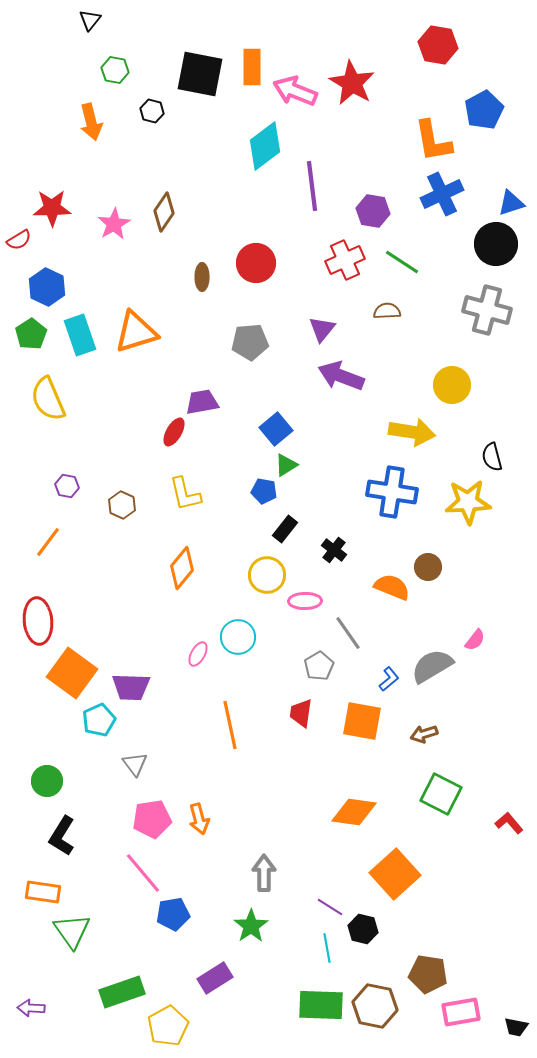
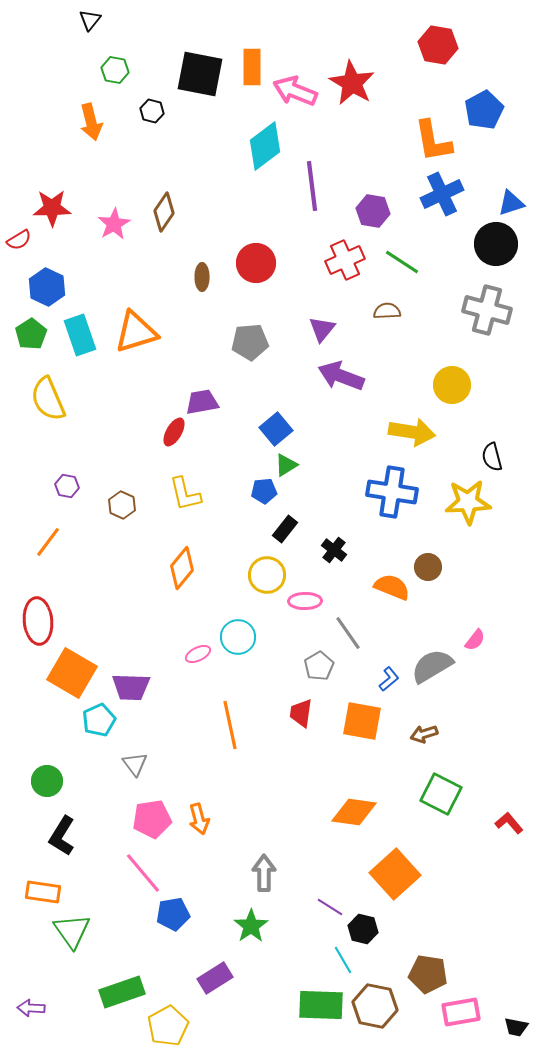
blue pentagon at (264, 491): rotated 15 degrees counterclockwise
pink ellipse at (198, 654): rotated 35 degrees clockwise
orange square at (72, 673): rotated 6 degrees counterclockwise
cyan line at (327, 948): moved 16 px right, 12 px down; rotated 20 degrees counterclockwise
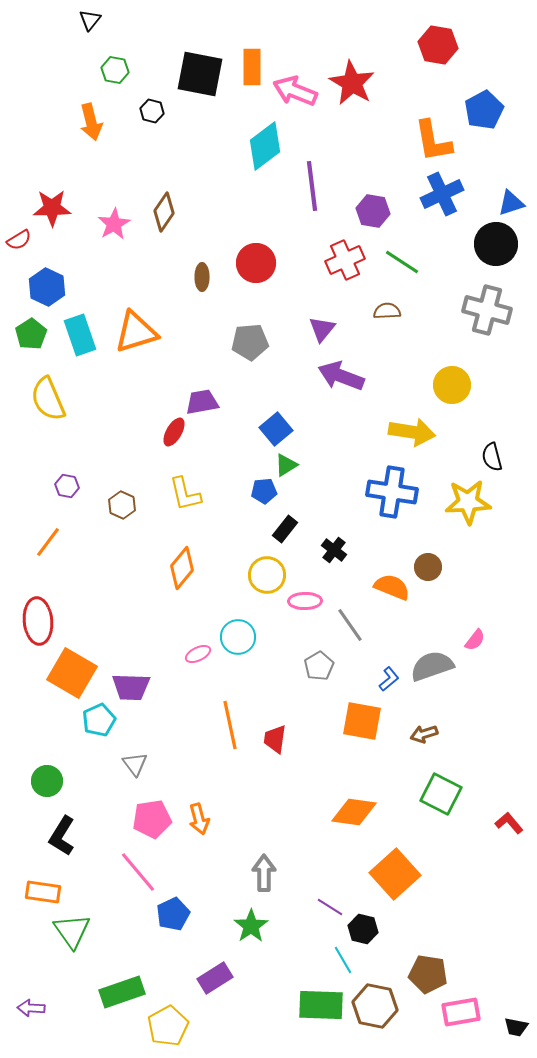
gray line at (348, 633): moved 2 px right, 8 px up
gray semicircle at (432, 666): rotated 12 degrees clockwise
red trapezoid at (301, 713): moved 26 px left, 26 px down
pink line at (143, 873): moved 5 px left, 1 px up
blue pentagon at (173, 914): rotated 16 degrees counterclockwise
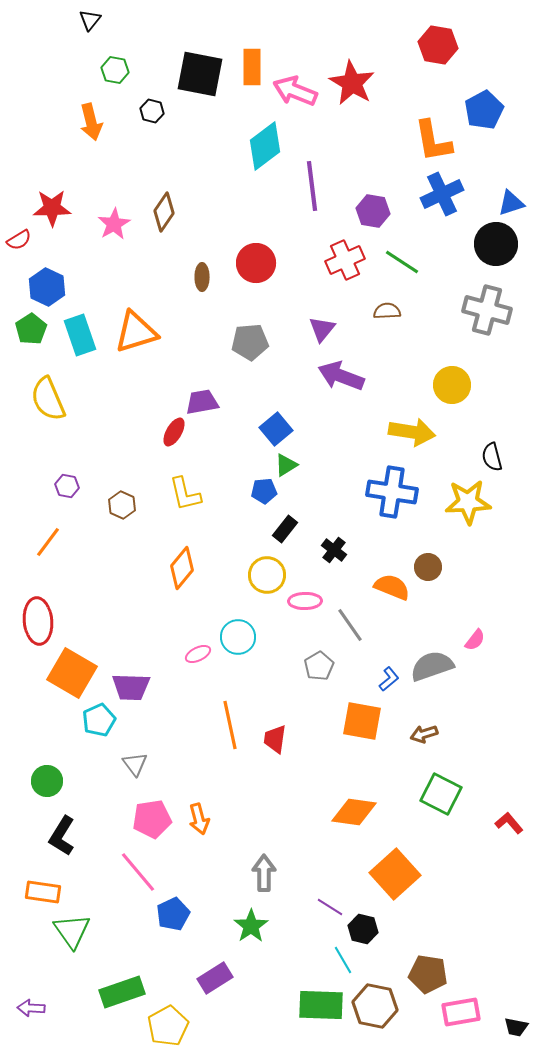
green pentagon at (31, 334): moved 5 px up
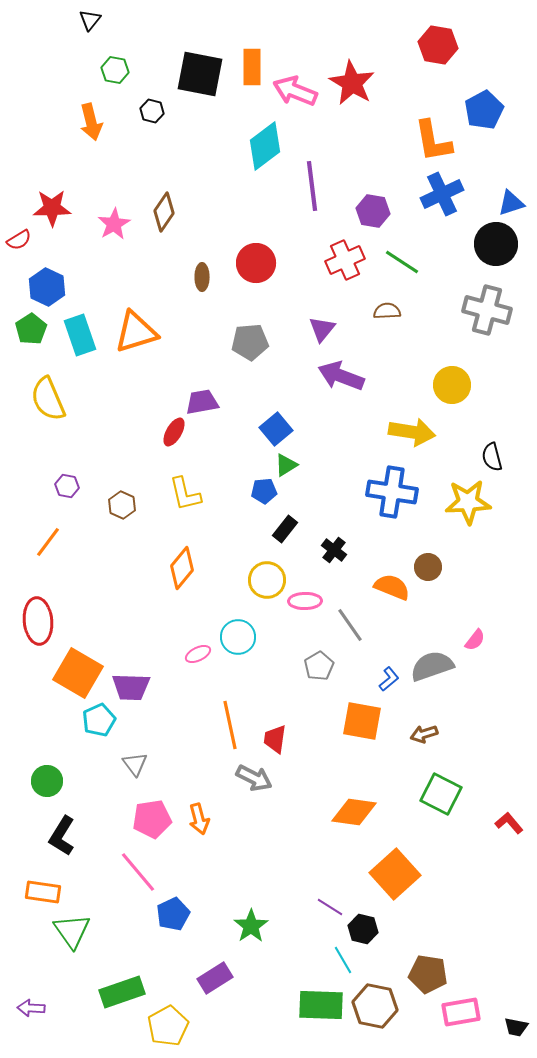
yellow circle at (267, 575): moved 5 px down
orange square at (72, 673): moved 6 px right
gray arrow at (264, 873): moved 10 px left, 95 px up; rotated 117 degrees clockwise
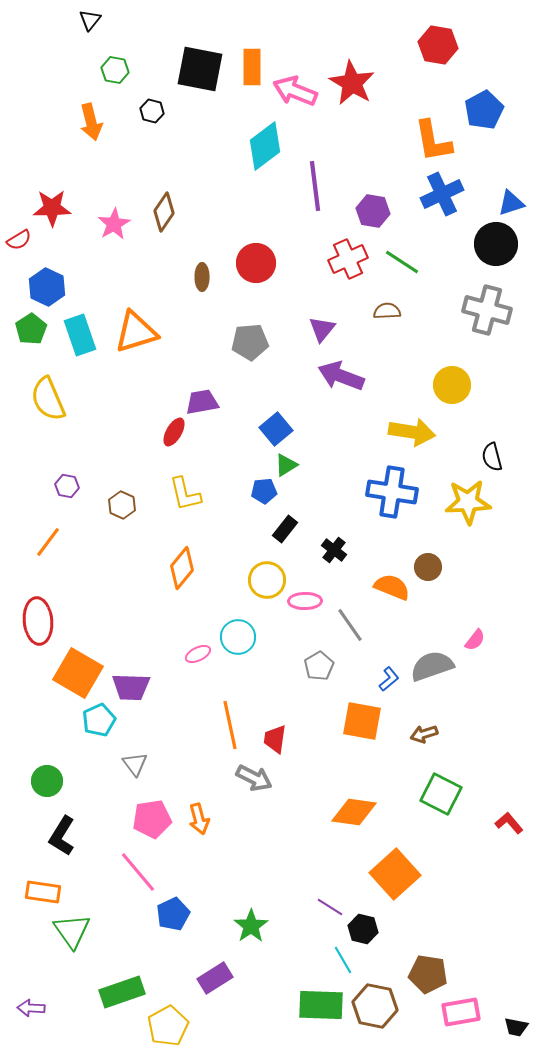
black square at (200, 74): moved 5 px up
purple line at (312, 186): moved 3 px right
red cross at (345, 260): moved 3 px right, 1 px up
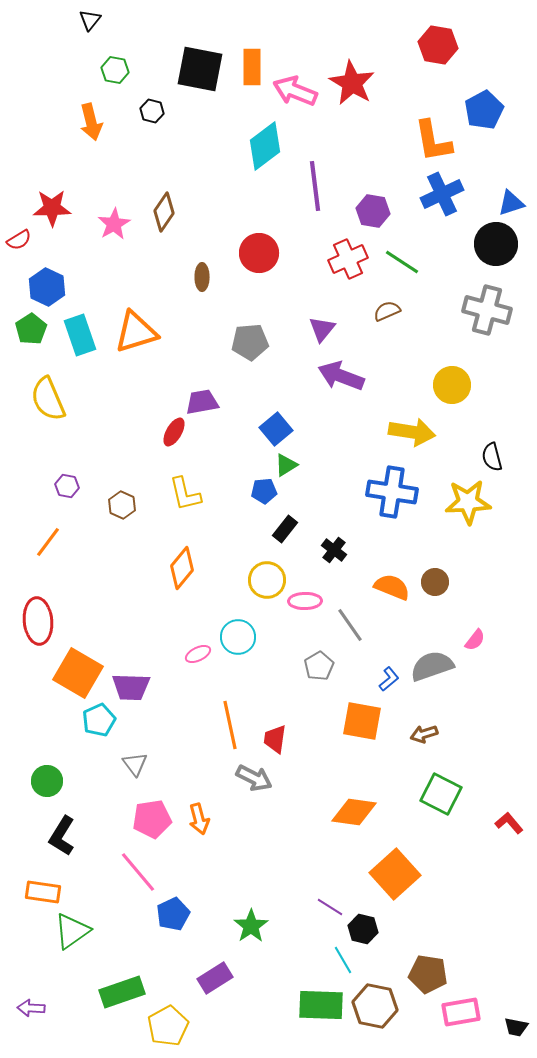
red circle at (256, 263): moved 3 px right, 10 px up
brown semicircle at (387, 311): rotated 20 degrees counterclockwise
brown circle at (428, 567): moved 7 px right, 15 px down
green triangle at (72, 931): rotated 30 degrees clockwise
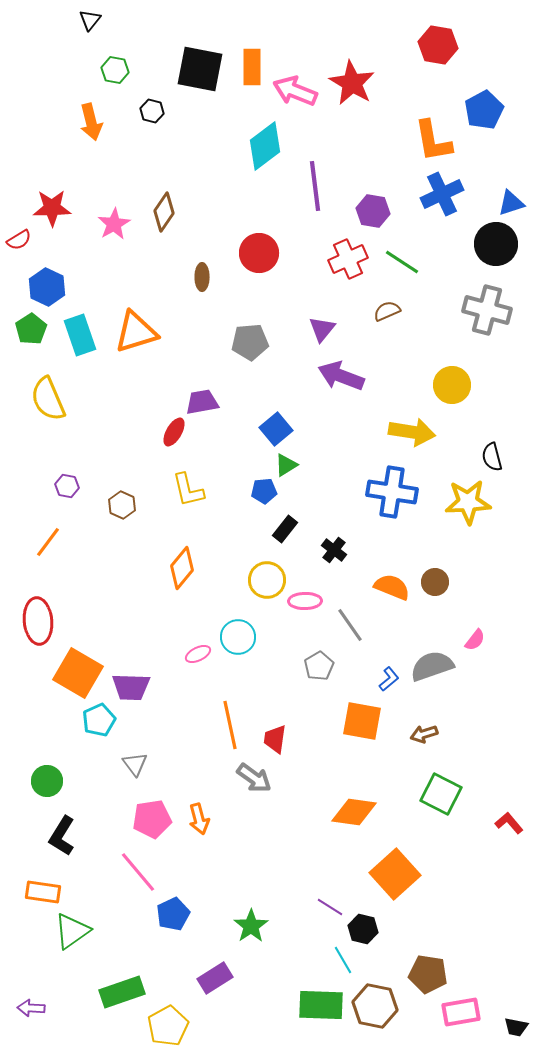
yellow L-shape at (185, 494): moved 3 px right, 4 px up
gray arrow at (254, 778): rotated 9 degrees clockwise
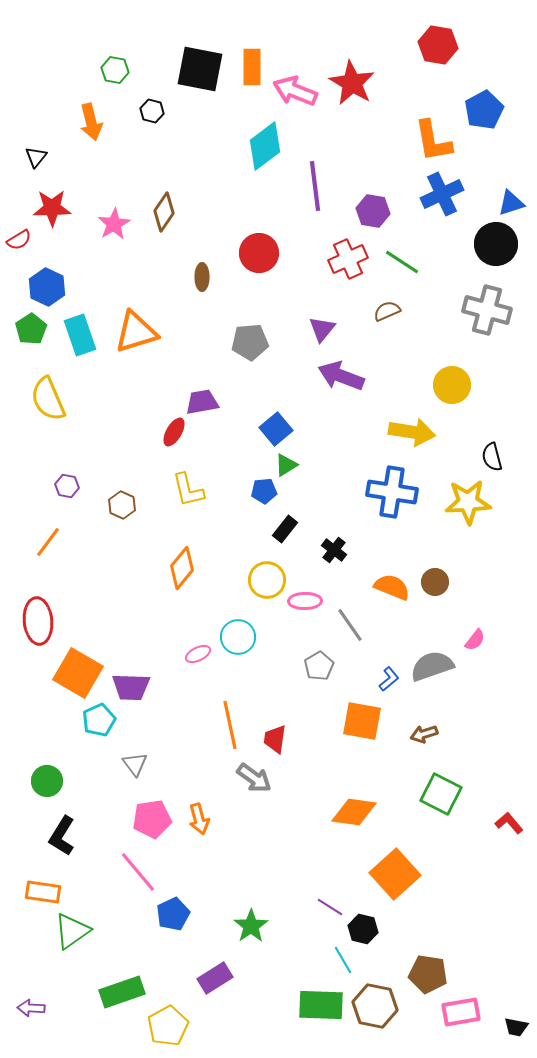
black triangle at (90, 20): moved 54 px left, 137 px down
